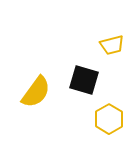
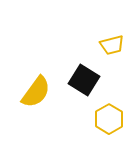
black square: rotated 16 degrees clockwise
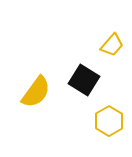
yellow trapezoid: rotated 35 degrees counterclockwise
yellow hexagon: moved 2 px down
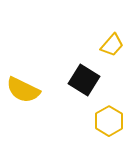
yellow semicircle: moved 13 px left, 2 px up; rotated 80 degrees clockwise
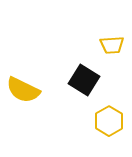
yellow trapezoid: rotated 45 degrees clockwise
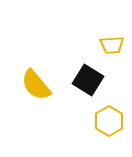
black square: moved 4 px right
yellow semicircle: moved 13 px right, 5 px up; rotated 24 degrees clockwise
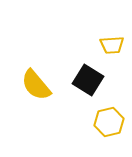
yellow hexagon: moved 1 px down; rotated 16 degrees clockwise
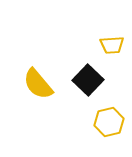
black square: rotated 12 degrees clockwise
yellow semicircle: moved 2 px right, 1 px up
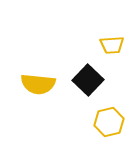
yellow semicircle: rotated 44 degrees counterclockwise
